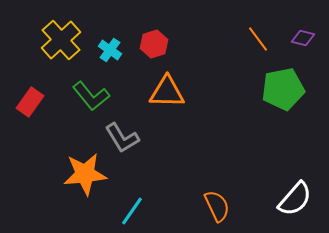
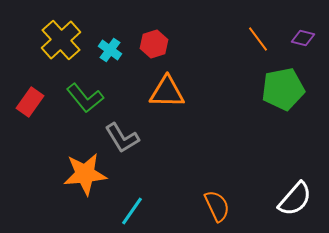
green L-shape: moved 6 px left, 2 px down
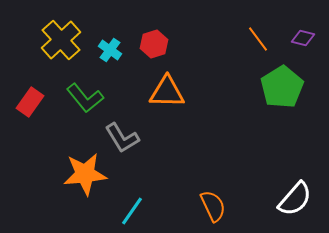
green pentagon: moved 1 px left, 2 px up; rotated 21 degrees counterclockwise
orange semicircle: moved 4 px left
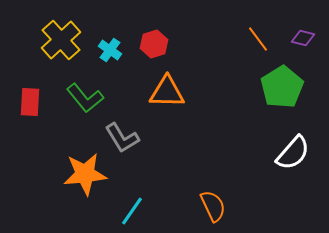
red rectangle: rotated 32 degrees counterclockwise
white semicircle: moved 2 px left, 46 px up
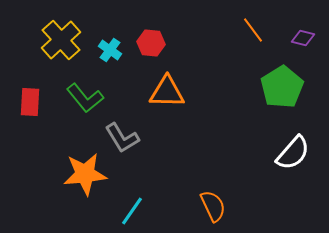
orange line: moved 5 px left, 9 px up
red hexagon: moved 3 px left, 1 px up; rotated 24 degrees clockwise
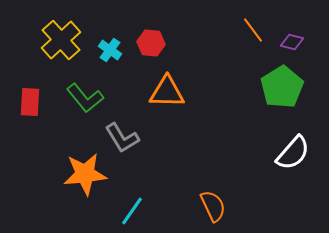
purple diamond: moved 11 px left, 4 px down
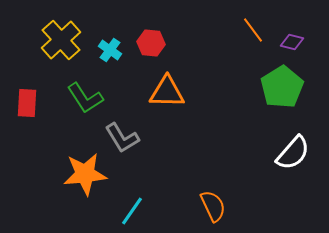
green L-shape: rotated 6 degrees clockwise
red rectangle: moved 3 px left, 1 px down
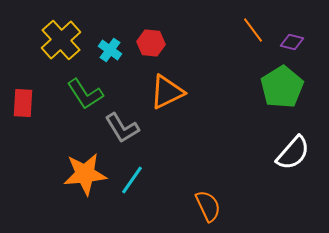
orange triangle: rotated 27 degrees counterclockwise
green L-shape: moved 4 px up
red rectangle: moved 4 px left
gray L-shape: moved 10 px up
orange semicircle: moved 5 px left
cyan line: moved 31 px up
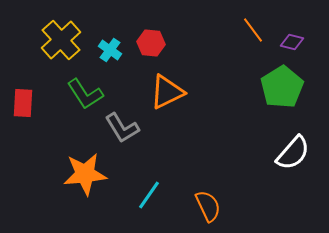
cyan line: moved 17 px right, 15 px down
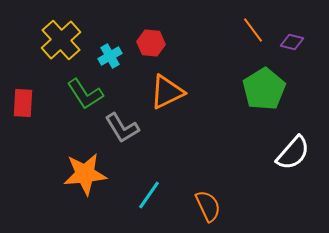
cyan cross: moved 6 px down; rotated 25 degrees clockwise
green pentagon: moved 18 px left, 2 px down
